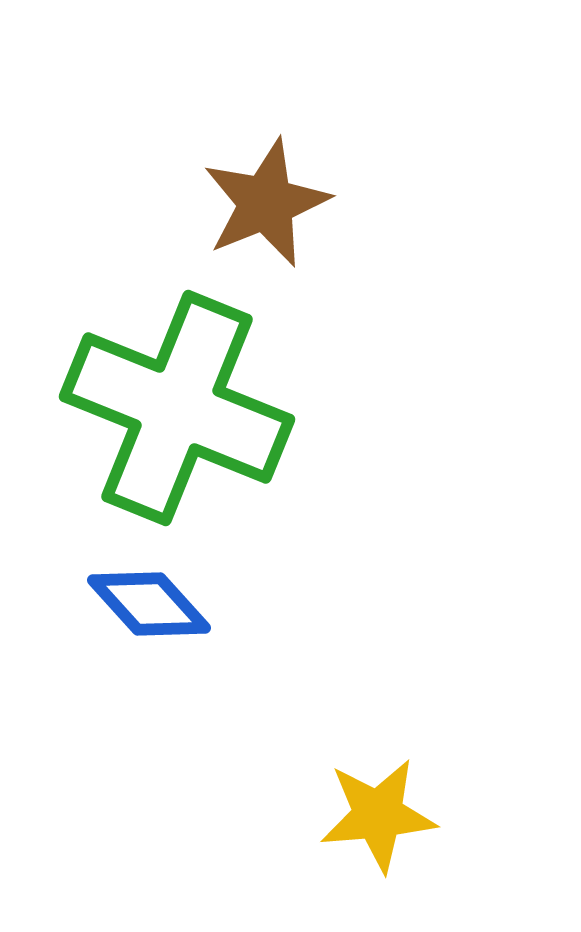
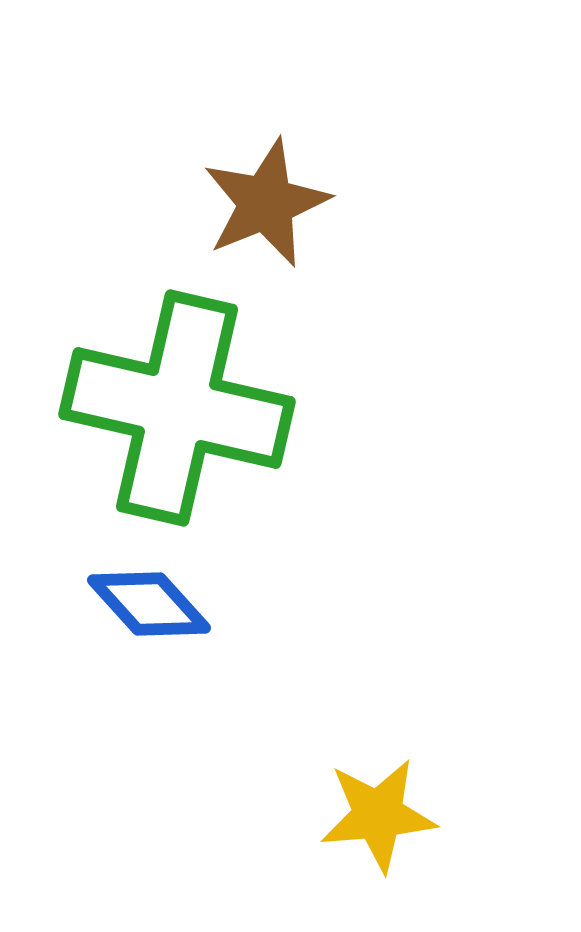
green cross: rotated 9 degrees counterclockwise
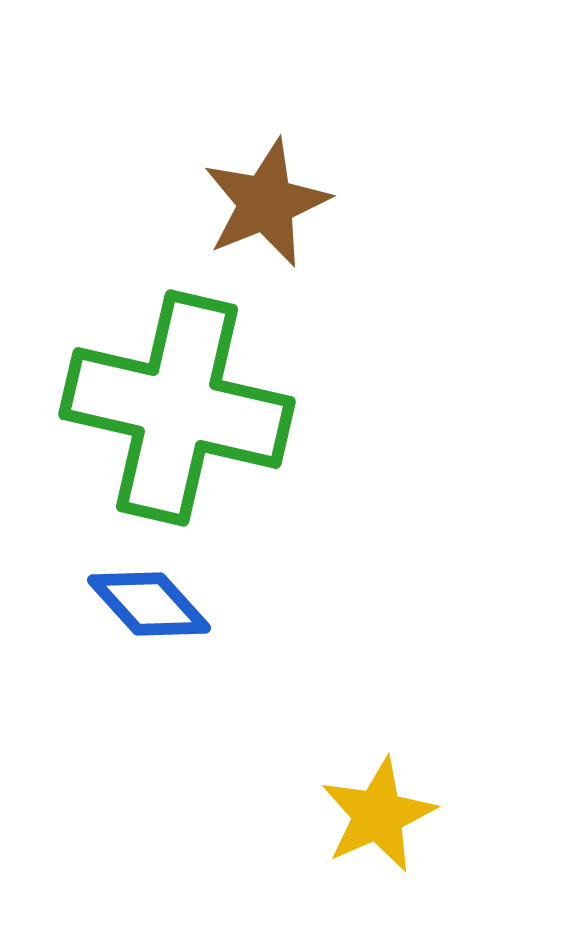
yellow star: rotated 19 degrees counterclockwise
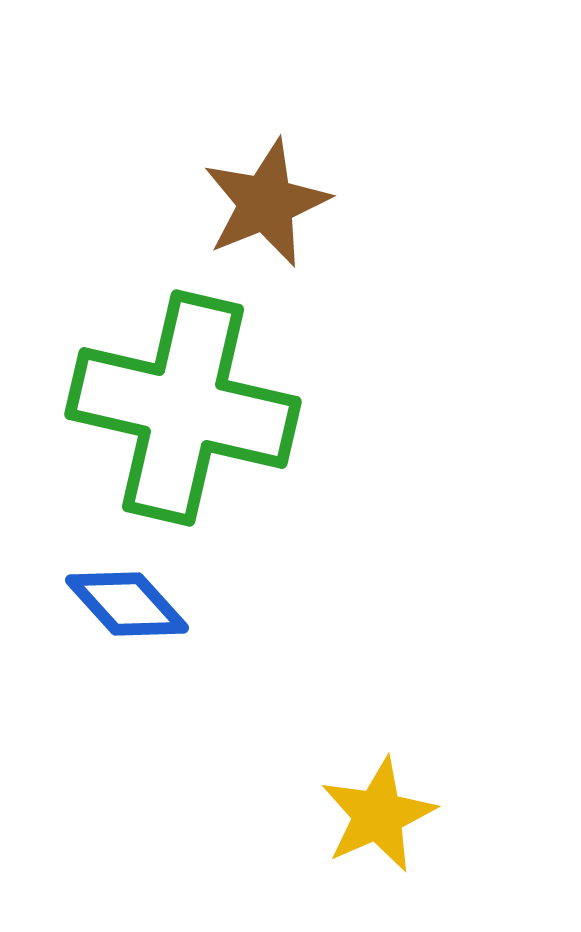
green cross: moved 6 px right
blue diamond: moved 22 px left
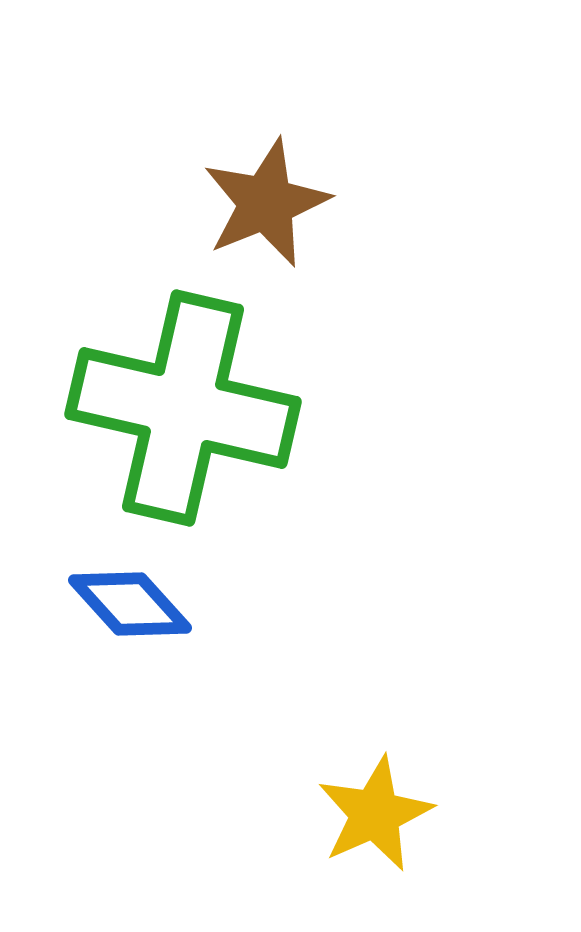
blue diamond: moved 3 px right
yellow star: moved 3 px left, 1 px up
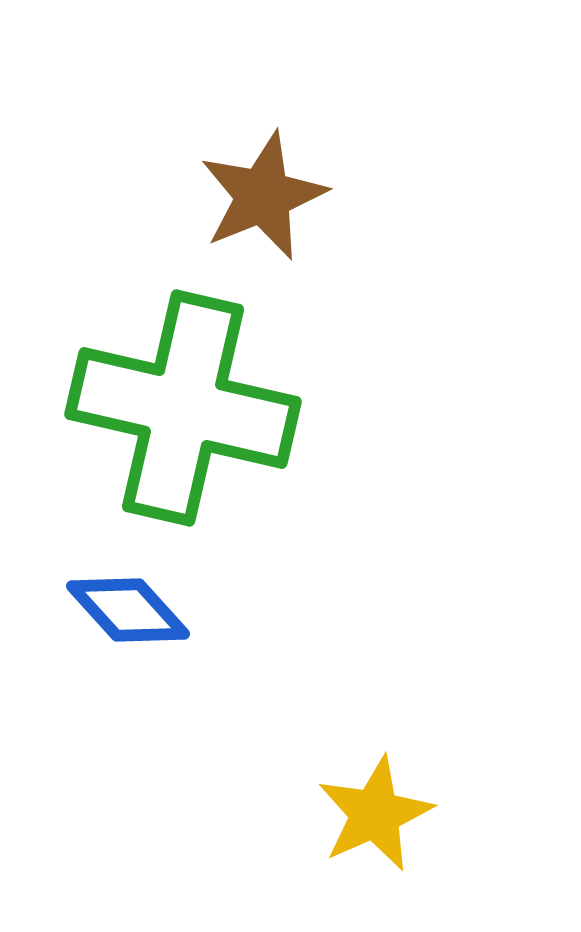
brown star: moved 3 px left, 7 px up
blue diamond: moved 2 px left, 6 px down
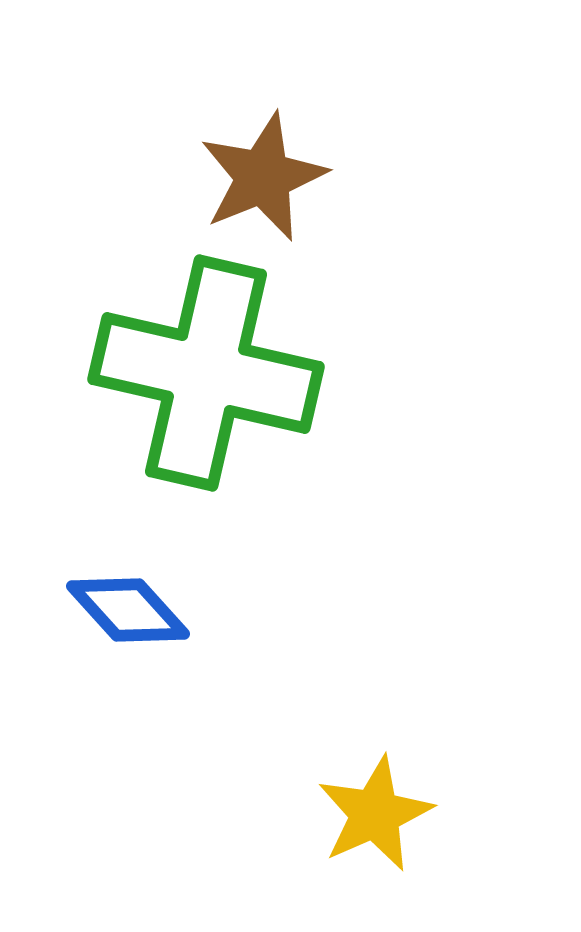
brown star: moved 19 px up
green cross: moved 23 px right, 35 px up
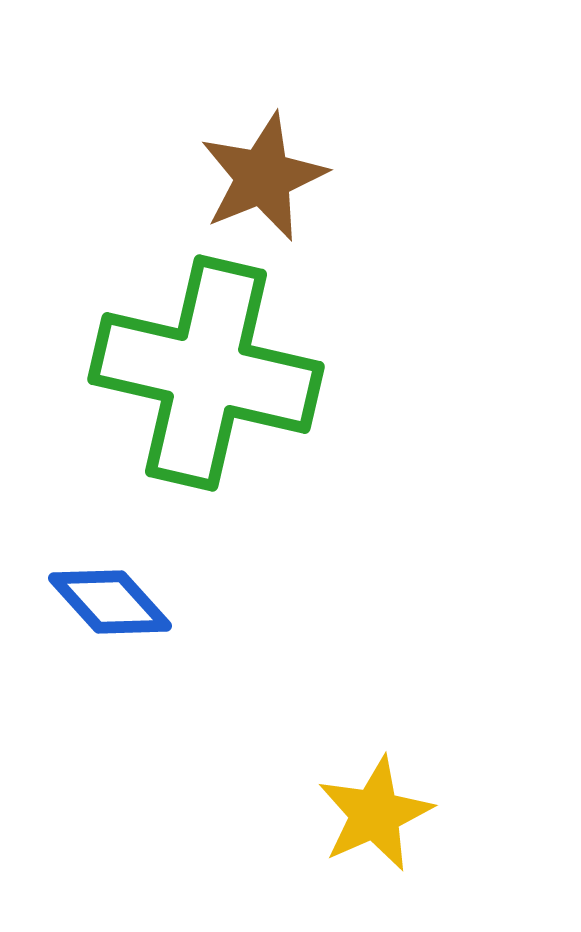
blue diamond: moved 18 px left, 8 px up
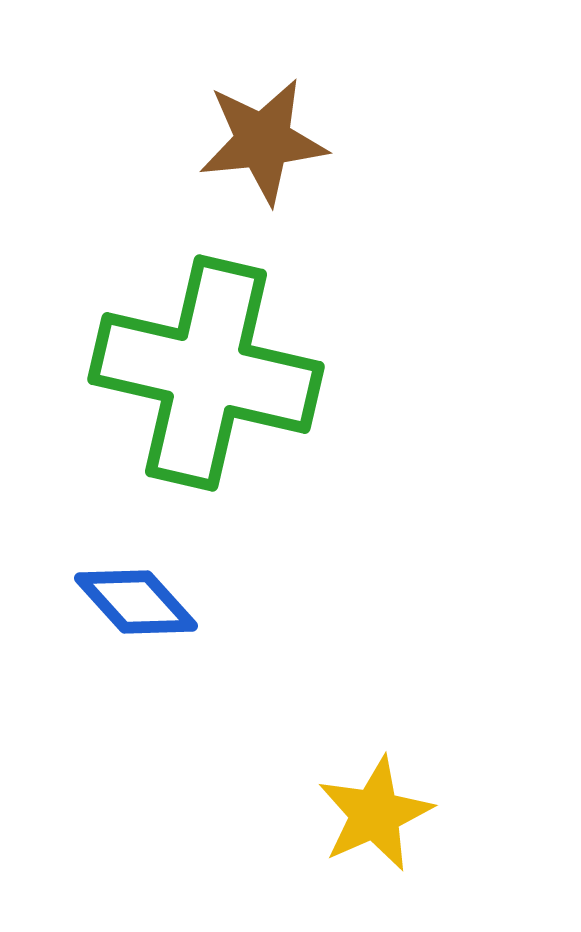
brown star: moved 36 px up; rotated 16 degrees clockwise
blue diamond: moved 26 px right
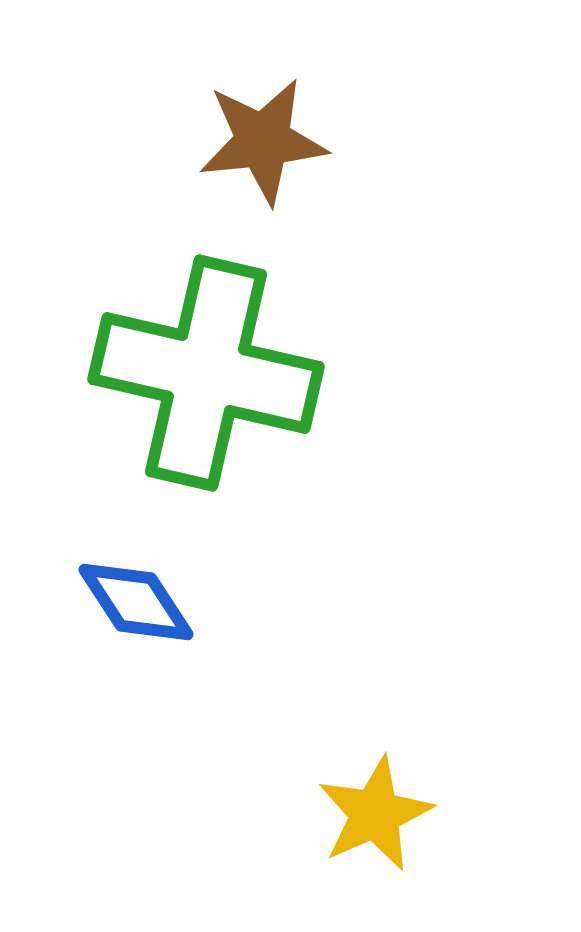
blue diamond: rotated 9 degrees clockwise
